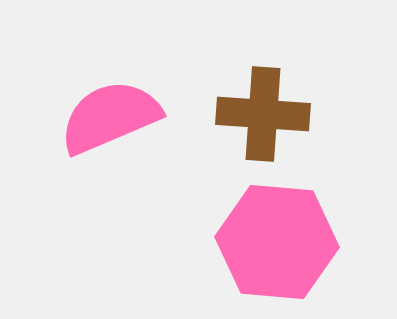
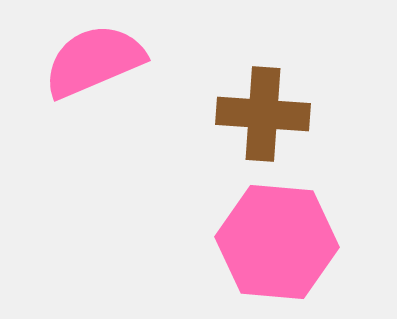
pink semicircle: moved 16 px left, 56 px up
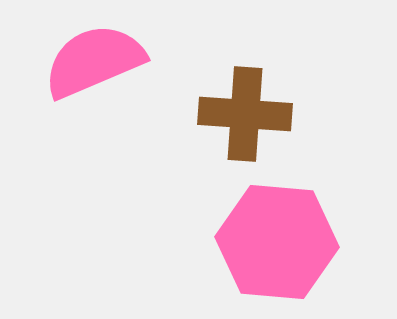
brown cross: moved 18 px left
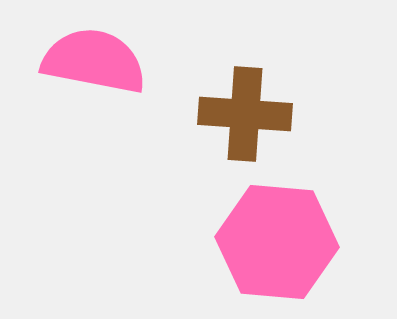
pink semicircle: rotated 34 degrees clockwise
